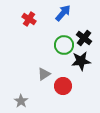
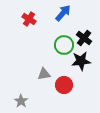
gray triangle: rotated 24 degrees clockwise
red circle: moved 1 px right, 1 px up
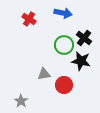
blue arrow: rotated 60 degrees clockwise
black star: rotated 18 degrees clockwise
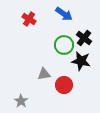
blue arrow: moved 1 px right, 1 px down; rotated 24 degrees clockwise
